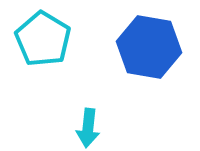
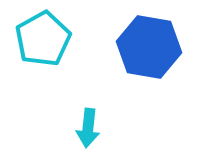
cyan pentagon: rotated 12 degrees clockwise
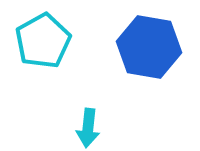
cyan pentagon: moved 2 px down
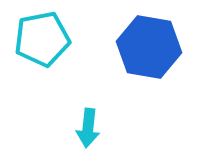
cyan pentagon: moved 1 px left, 2 px up; rotated 18 degrees clockwise
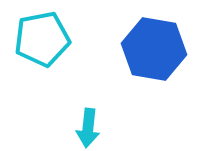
blue hexagon: moved 5 px right, 2 px down
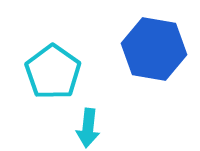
cyan pentagon: moved 11 px right, 33 px down; rotated 26 degrees counterclockwise
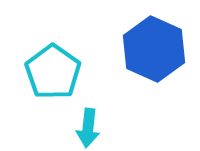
blue hexagon: rotated 14 degrees clockwise
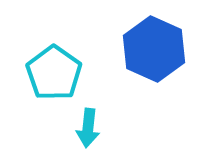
cyan pentagon: moved 1 px right, 1 px down
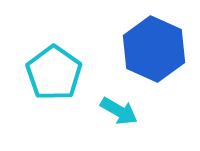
cyan arrow: moved 31 px right, 17 px up; rotated 66 degrees counterclockwise
